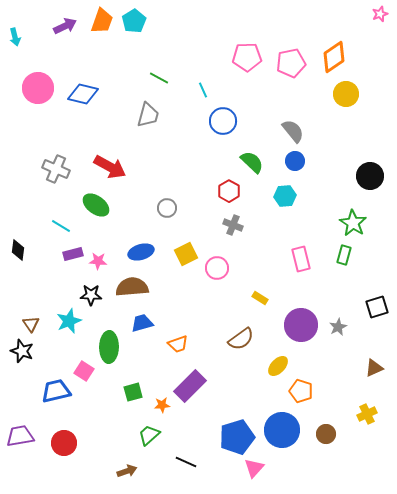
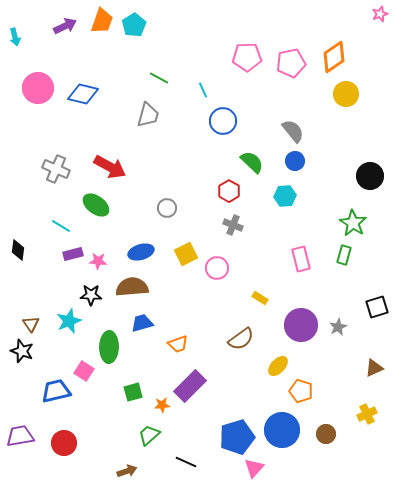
cyan pentagon at (134, 21): moved 4 px down
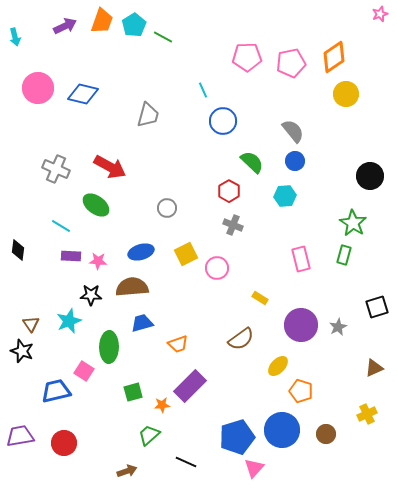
green line at (159, 78): moved 4 px right, 41 px up
purple rectangle at (73, 254): moved 2 px left, 2 px down; rotated 18 degrees clockwise
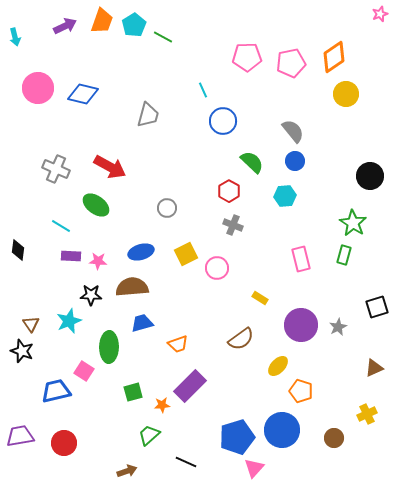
brown circle at (326, 434): moved 8 px right, 4 px down
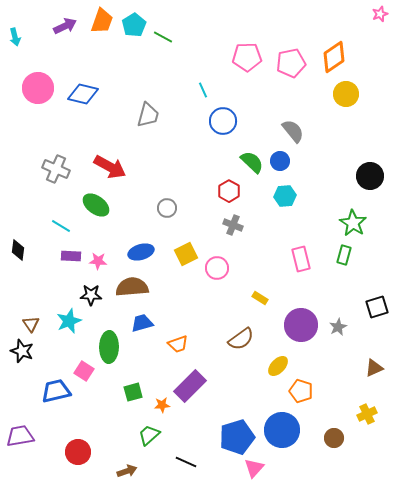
blue circle at (295, 161): moved 15 px left
red circle at (64, 443): moved 14 px right, 9 px down
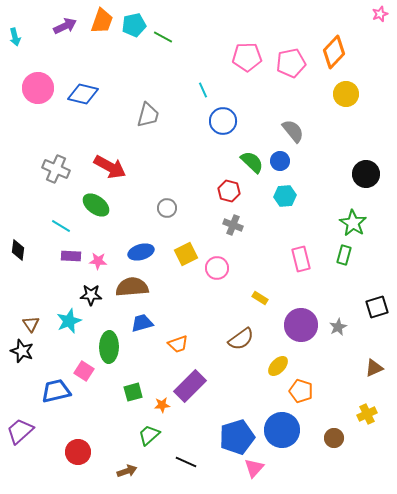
cyan pentagon at (134, 25): rotated 20 degrees clockwise
orange diamond at (334, 57): moved 5 px up; rotated 12 degrees counterclockwise
black circle at (370, 176): moved 4 px left, 2 px up
red hexagon at (229, 191): rotated 15 degrees counterclockwise
purple trapezoid at (20, 436): moved 5 px up; rotated 32 degrees counterclockwise
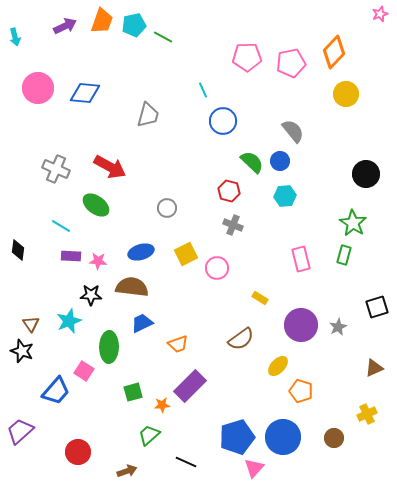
blue diamond at (83, 94): moved 2 px right, 1 px up; rotated 8 degrees counterclockwise
brown semicircle at (132, 287): rotated 12 degrees clockwise
blue trapezoid at (142, 323): rotated 10 degrees counterclockwise
blue trapezoid at (56, 391): rotated 144 degrees clockwise
blue circle at (282, 430): moved 1 px right, 7 px down
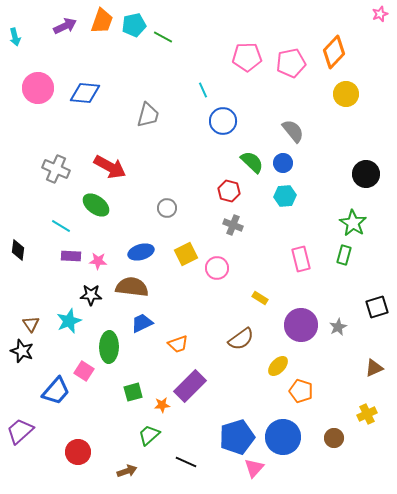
blue circle at (280, 161): moved 3 px right, 2 px down
